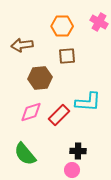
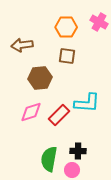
orange hexagon: moved 4 px right, 1 px down
brown square: rotated 12 degrees clockwise
cyan L-shape: moved 1 px left, 1 px down
green semicircle: moved 24 px right, 5 px down; rotated 50 degrees clockwise
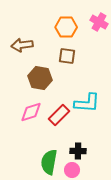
brown hexagon: rotated 15 degrees clockwise
green semicircle: moved 3 px down
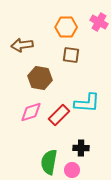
brown square: moved 4 px right, 1 px up
black cross: moved 3 px right, 3 px up
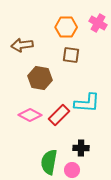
pink cross: moved 1 px left, 1 px down
pink diamond: moved 1 px left, 3 px down; rotated 45 degrees clockwise
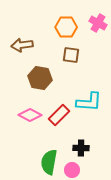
cyan L-shape: moved 2 px right, 1 px up
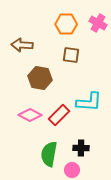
orange hexagon: moved 3 px up
brown arrow: rotated 10 degrees clockwise
green semicircle: moved 8 px up
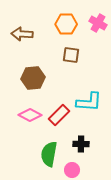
brown arrow: moved 11 px up
brown hexagon: moved 7 px left; rotated 15 degrees counterclockwise
black cross: moved 4 px up
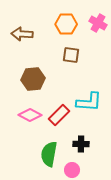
brown hexagon: moved 1 px down
